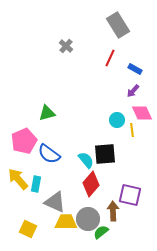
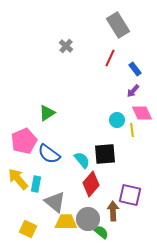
blue rectangle: rotated 24 degrees clockwise
green triangle: rotated 18 degrees counterclockwise
cyan semicircle: moved 4 px left
gray triangle: rotated 15 degrees clockwise
green semicircle: rotated 77 degrees clockwise
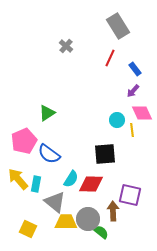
gray rectangle: moved 1 px down
cyan semicircle: moved 11 px left, 19 px down; rotated 72 degrees clockwise
red diamond: rotated 50 degrees clockwise
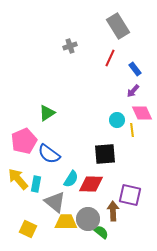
gray cross: moved 4 px right; rotated 32 degrees clockwise
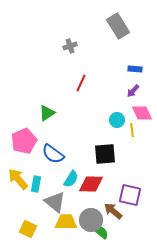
red line: moved 29 px left, 25 px down
blue rectangle: rotated 48 degrees counterclockwise
blue semicircle: moved 4 px right
brown arrow: rotated 48 degrees counterclockwise
gray circle: moved 3 px right, 1 px down
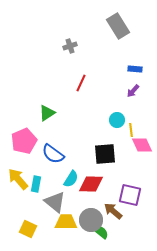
pink diamond: moved 32 px down
yellow line: moved 1 px left
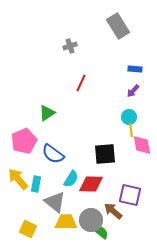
cyan circle: moved 12 px right, 3 px up
pink diamond: rotated 15 degrees clockwise
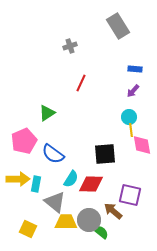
yellow arrow: rotated 130 degrees clockwise
gray circle: moved 2 px left
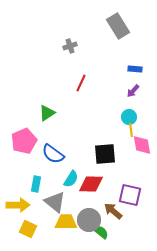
yellow arrow: moved 26 px down
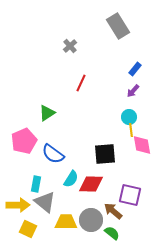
gray cross: rotated 24 degrees counterclockwise
blue rectangle: rotated 56 degrees counterclockwise
gray triangle: moved 10 px left
gray circle: moved 2 px right
green semicircle: moved 11 px right, 1 px down
